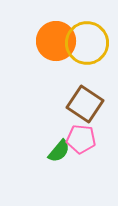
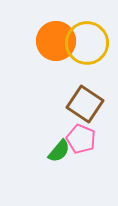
pink pentagon: rotated 16 degrees clockwise
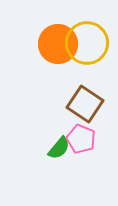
orange circle: moved 2 px right, 3 px down
green semicircle: moved 3 px up
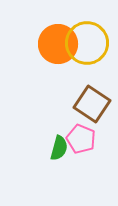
brown square: moved 7 px right
green semicircle: rotated 25 degrees counterclockwise
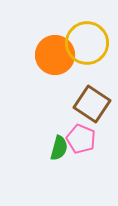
orange circle: moved 3 px left, 11 px down
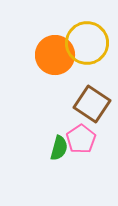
pink pentagon: rotated 16 degrees clockwise
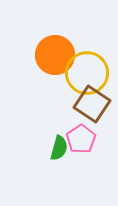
yellow circle: moved 30 px down
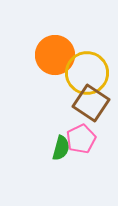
brown square: moved 1 px left, 1 px up
pink pentagon: rotated 8 degrees clockwise
green semicircle: moved 2 px right
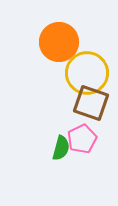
orange circle: moved 4 px right, 13 px up
brown square: rotated 15 degrees counterclockwise
pink pentagon: moved 1 px right
